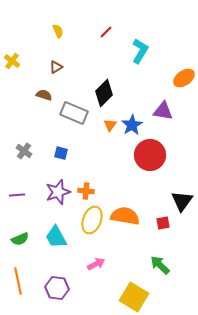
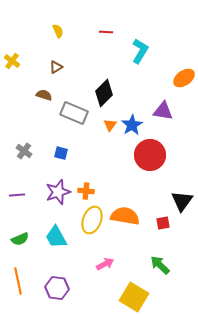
red line: rotated 48 degrees clockwise
pink arrow: moved 9 px right
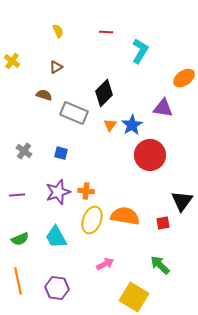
purple triangle: moved 3 px up
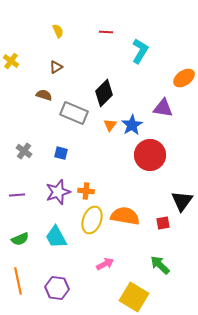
yellow cross: moved 1 px left
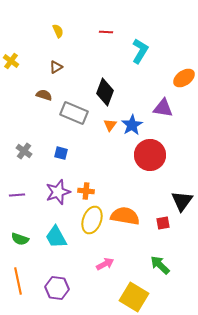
black diamond: moved 1 px right, 1 px up; rotated 24 degrees counterclockwise
green semicircle: rotated 42 degrees clockwise
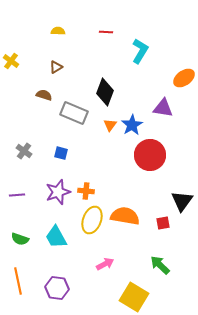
yellow semicircle: rotated 64 degrees counterclockwise
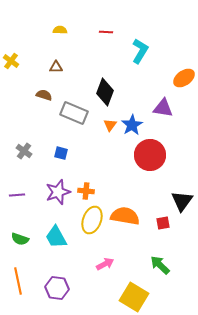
yellow semicircle: moved 2 px right, 1 px up
brown triangle: rotated 32 degrees clockwise
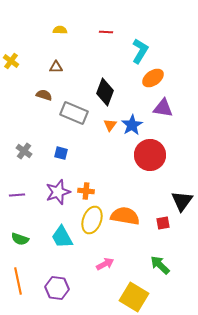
orange ellipse: moved 31 px left
cyan trapezoid: moved 6 px right
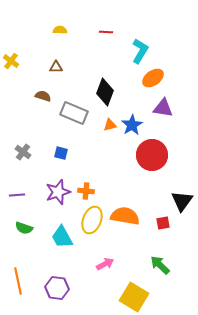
brown semicircle: moved 1 px left, 1 px down
orange triangle: rotated 40 degrees clockwise
gray cross: moved 1 px left, 1 px down
red circle: moved 2 px right
green semicircle: moved 4 px right, 11 px up
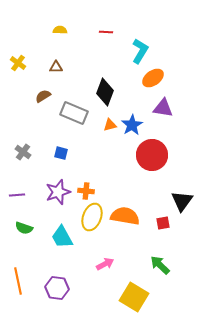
yellow cross: moved 7 px right, 2 px down
brown semicircle: rotated 49 degrees counterclockwise
yellow ellipse: moved 3 px up
